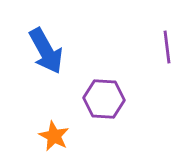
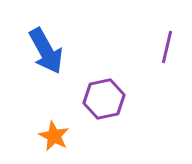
purple line: rotated 20 degrees clockwise
purple hexagon: rotated 15 degrees counterclockwise
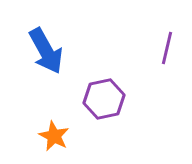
purple line: moved 1 px down
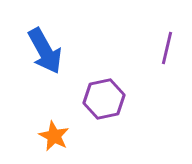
blue arrow: moved 1 px left
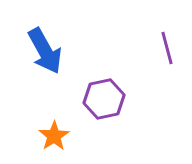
purple line: rotated 28 degrees counterclockwise
orange star: rotated 12 degrees clockwise
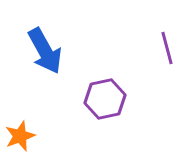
purple hexagon: moved 1 px right
orange star: moved 34 px left; rotated 12 degrees clockwise
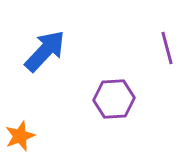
blue arrow: rotated 108 degrees counterclockwise
purple hexagon: moved 9 px right; rotated 9 degrees clockwise
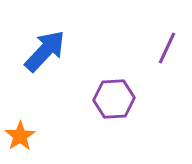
purple line: rotated 40 degrees clockwise
orange star: rotated 12 degrees counterclockwise
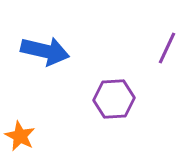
blue arrow: rotated 60 degrees clockwise
orange star: rotated 12 degrees counterclockwise
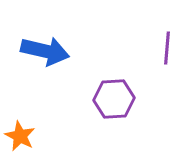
purple line: rotated 20 degrees counterclockwise
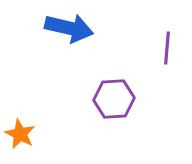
blue arrow: moved 24 px right, 23 px up
orange star: moved 2 px up
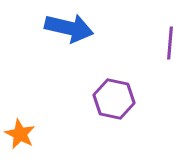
purple line: moved 3 px right, 5 px up
purple hexagon: rotated 15 degrees clockwise
